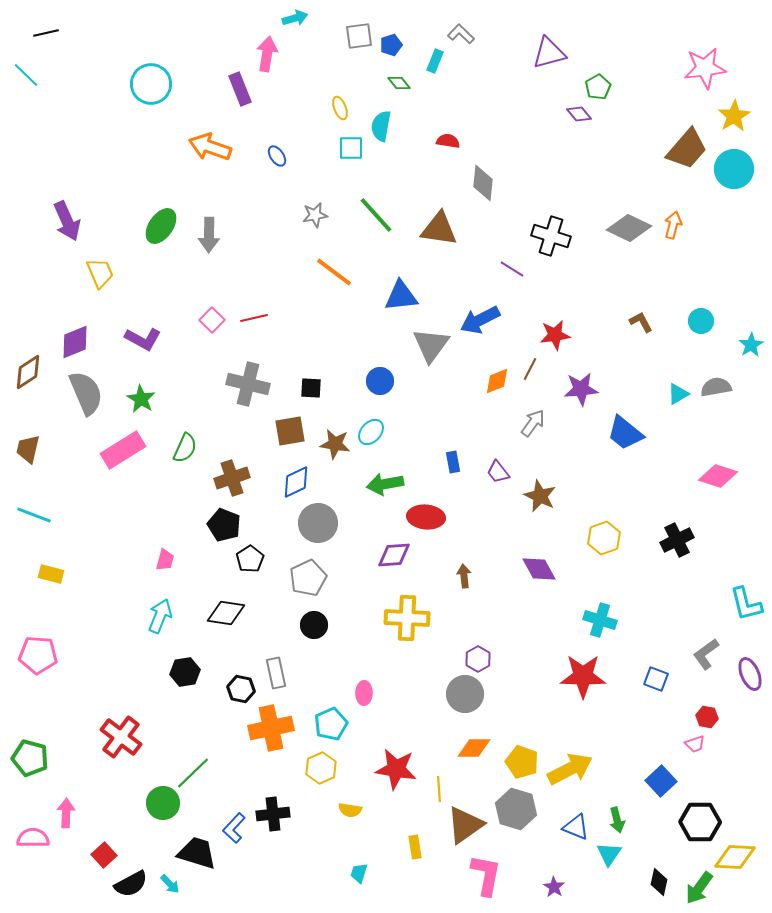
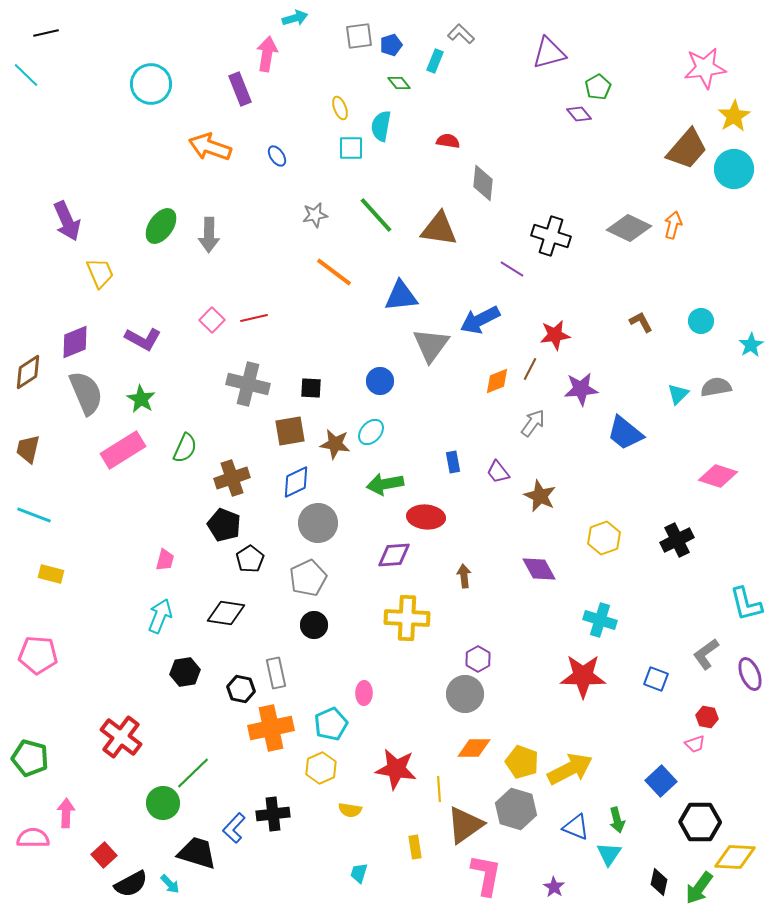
cyan triangle at (678, 394): rotated 15 degrees counterclockwise
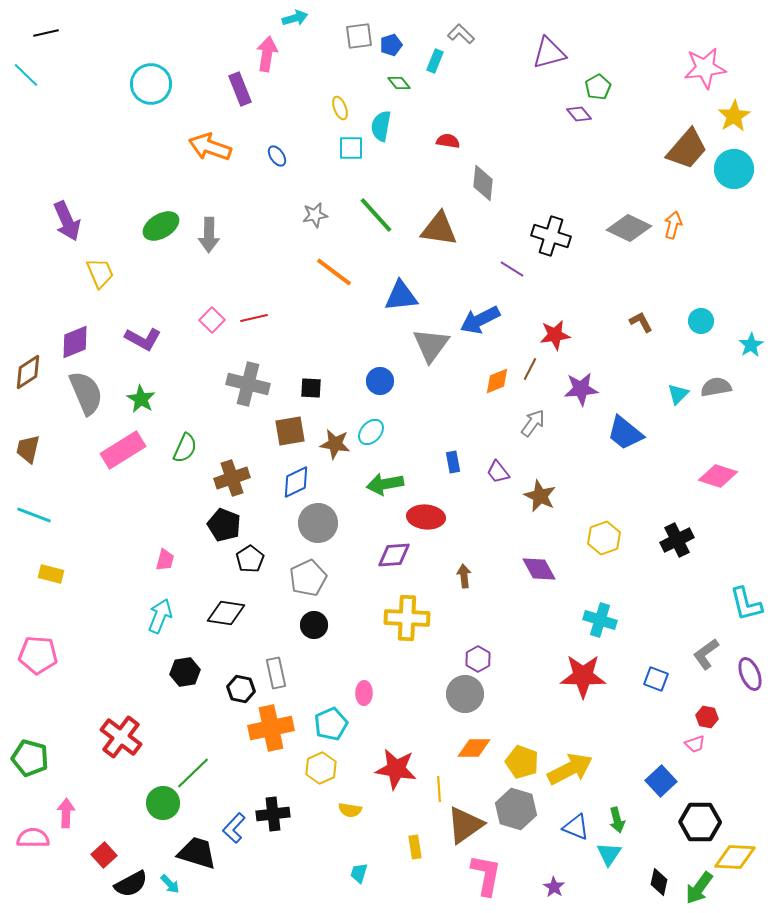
green ellipse at (161, 226): rotated 24 degrees clockwise
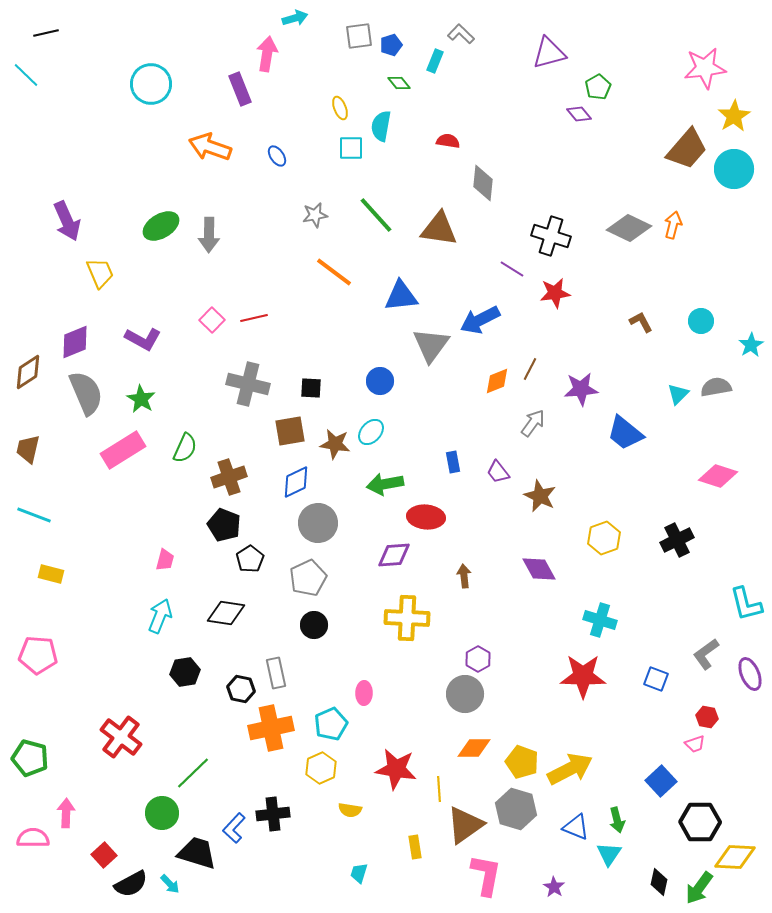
red star at (555, 335): moved 42 px up
brown cross at (232, 478): moved 3 px left, 1 px up
green circle at (163, 803): moved 1 px left, 10 px down
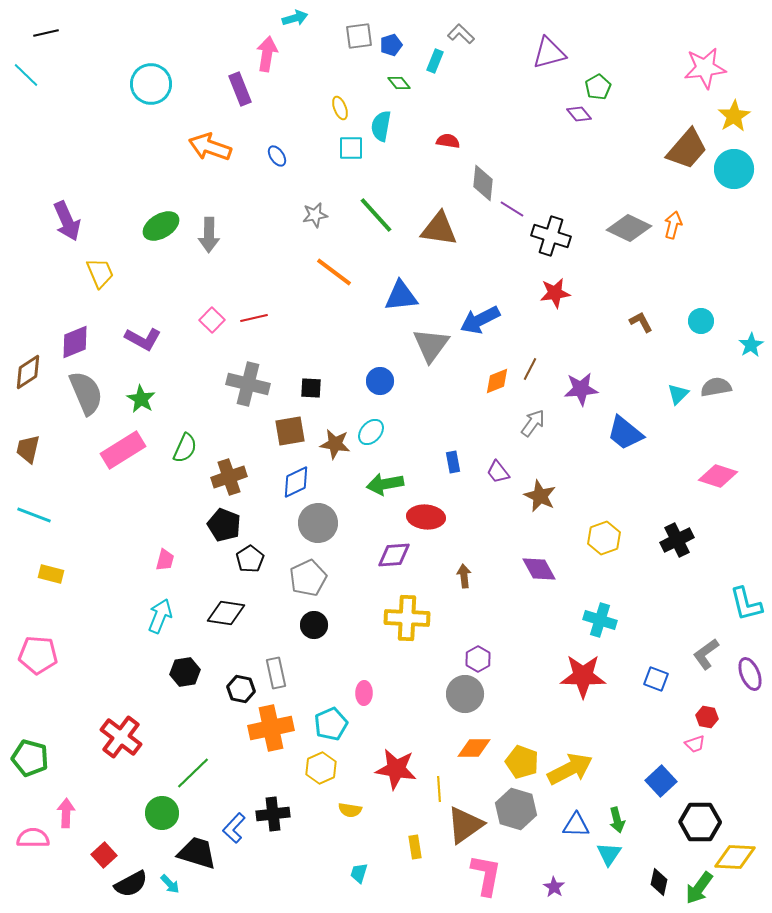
purple line at (512, 269): moved 60 px up
blue triangle at (576, 827): moved 2 px up; rotated 20 degrees counterclockwise
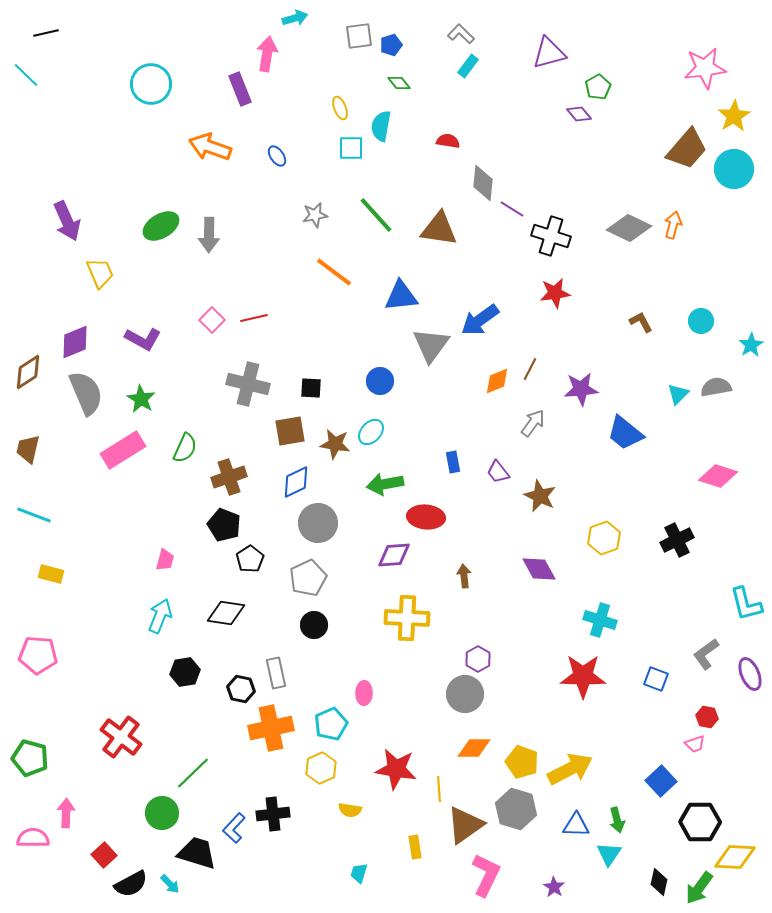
cyan rectangle at (435, 61): moved 33 px right, 5 px down; rotated 15 degrees clockwise
blue arrow at (480, 320): rotated 9 degrees counterclockwise
pink L-shape at (486, 875): rotated 15 degrees clockwise
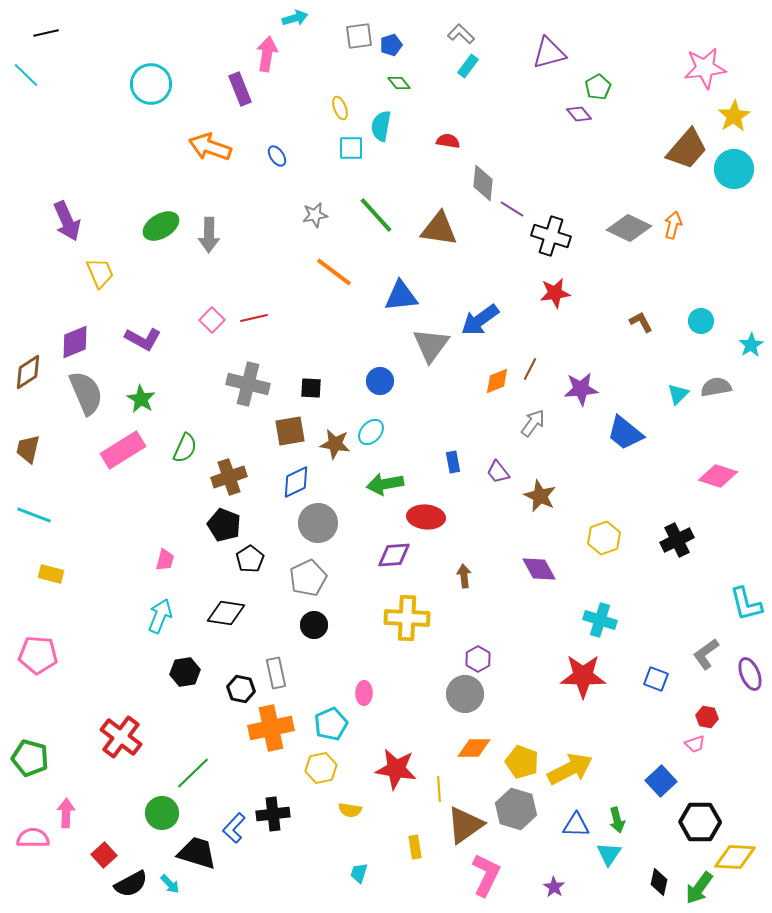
yellow hexagon at (321, 768): rotated 12 degrees clockwise
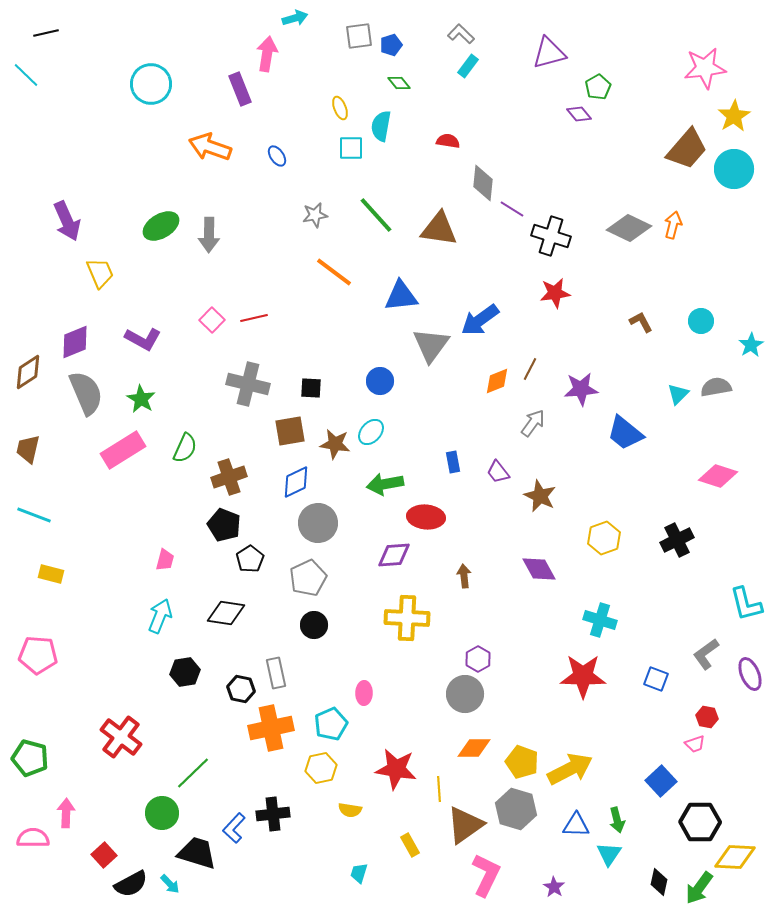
yellow rectangle at (415, 847): moved 5 px left, 2 px up; rotated 20 degrees counterclockwise
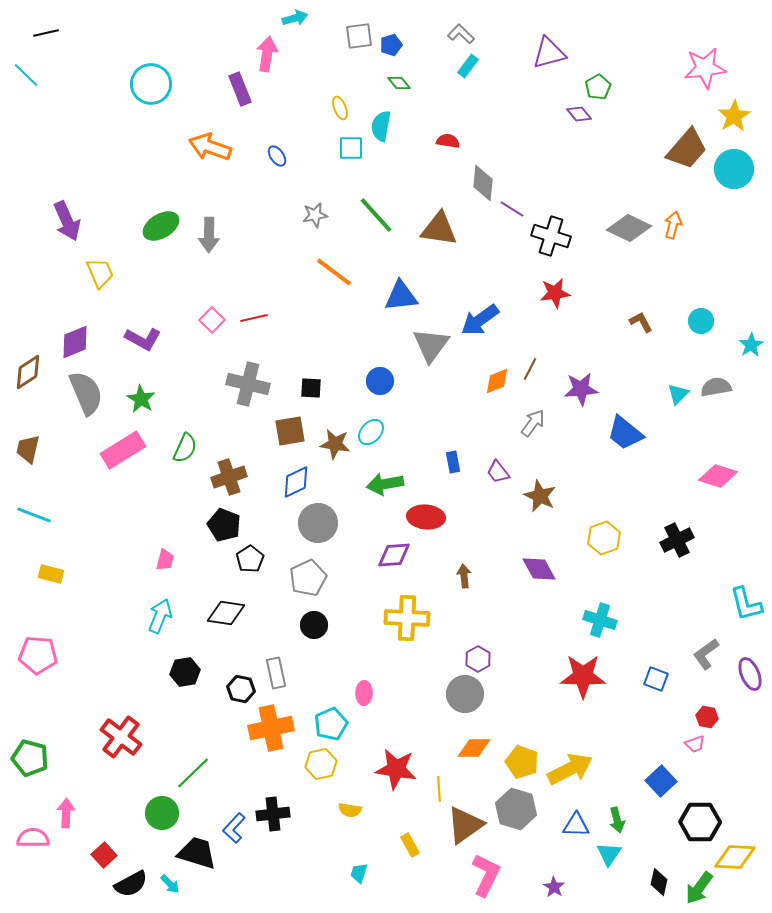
yellow hexagon at (321, 768): moved 4 px up
